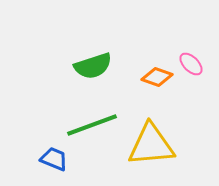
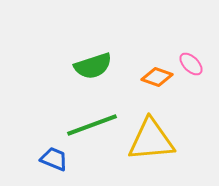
yellow triangle: moved 5 px up
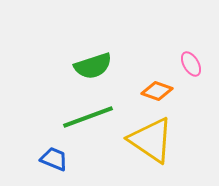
pink ellipse: rotated 15 degrees clockwise
orange diamond: moved 14 px down
green line: moved 4 px left, 8 px up
yellow triangle: rotated 39 degrees clockwise
